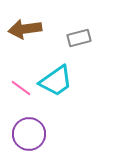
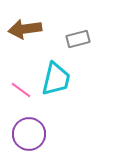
gray rectangle: moved 1 px left, 1 px down
cyan trapezoid: moved 2 px up; rotated 42 degrees counterclockwise
pink line: moved 2 px down
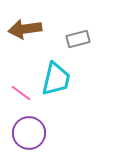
pink line: moved 3 px down
purple circle: moved 1 px up
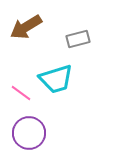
brown arrow: moved 1 px right, 2 px up; rotated 24 degrees counterclockwise
cyan trapezoid: rotated 60 degrees clockwise
